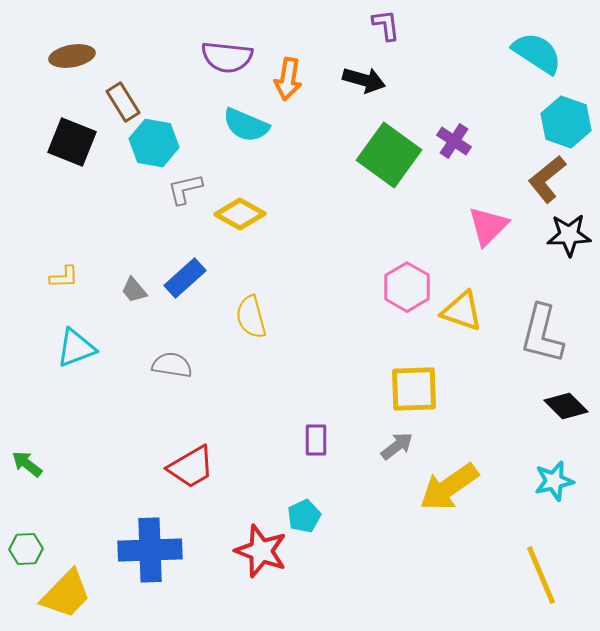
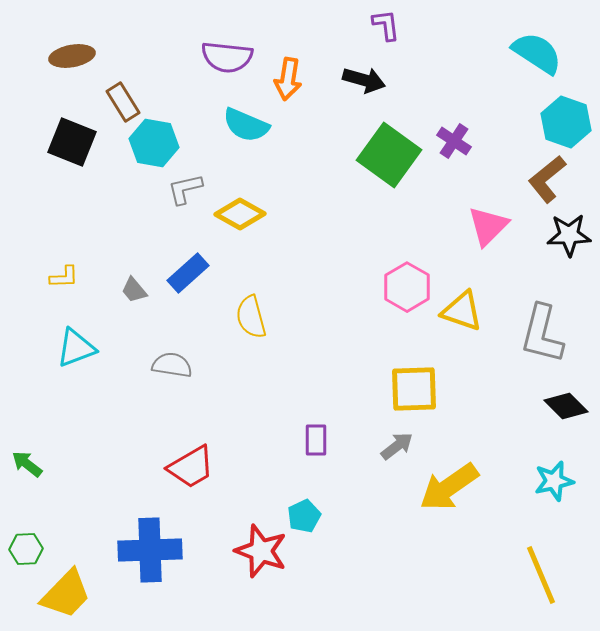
blue rectangle at (185, 278): moved 3 px right, 5 px up
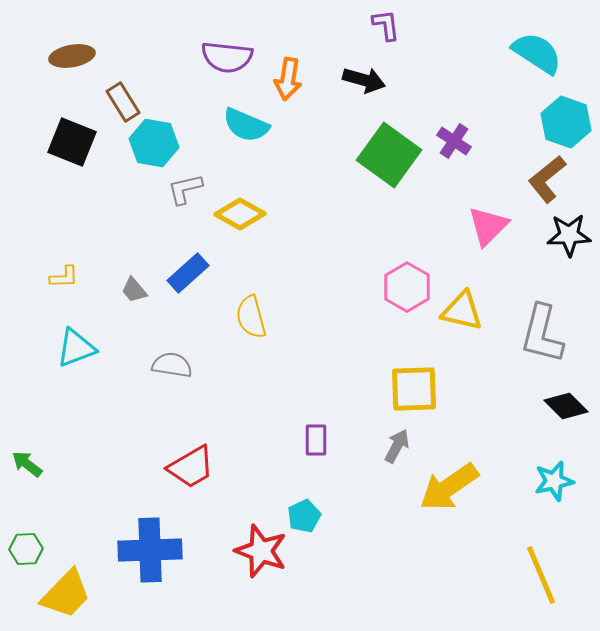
yellow triangle at (462, 311): rotated 6 degrees counterclockwise
gray arrow at (397, 446): rotated 24 degrees counterclockwise
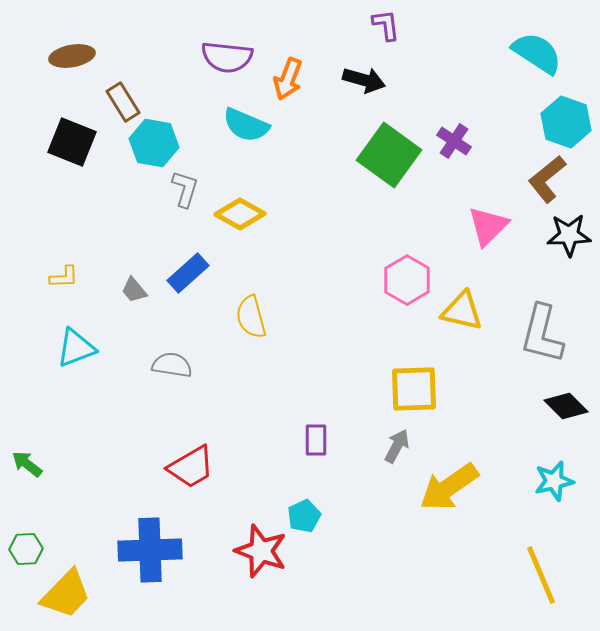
orange arrow at (288, 79): rotated 12 degrees clockwise
gray L-shape at (185, 189): rotated 120 degrees clockwise
pink hexagon at (407, 287): moved 7 px up
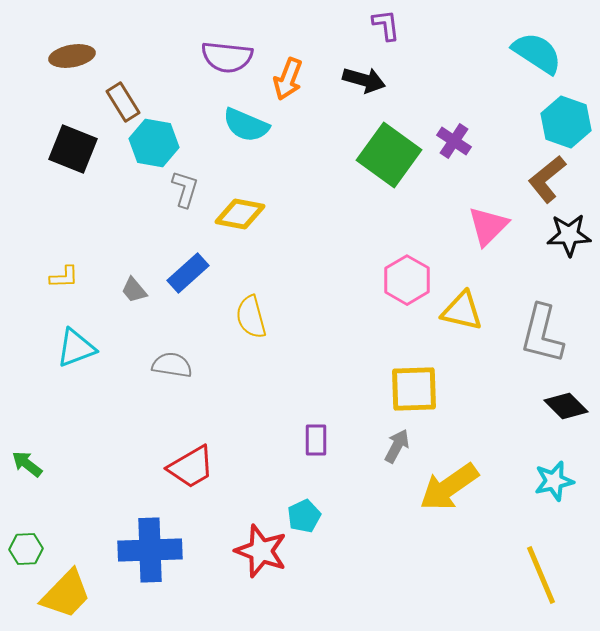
black square at (72, 142): moved 1 px right, 7 px down
yellow diamond at (240, 214): rotated 18 degrees counterclockwise
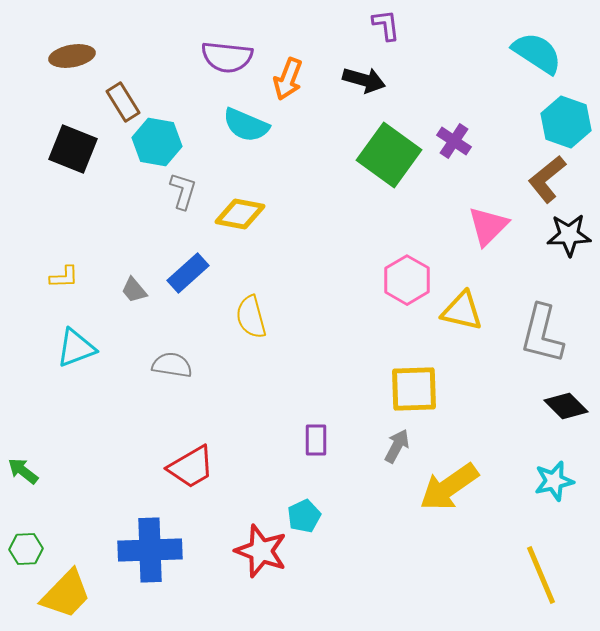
cyan hexagon at (154, 143): moved 3 px right, 1 px up
gray L-shape at (185, 189): moved 2 px left, 2 px down
green arrow at (27, 464): moved 4 px left, 7 px down
